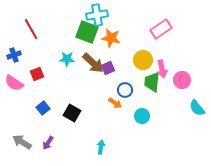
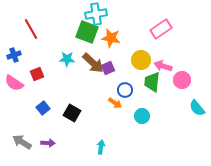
cyan cross: moved 1 px left, 1 px up
yellow circle: moved 2 px left
pink arrow: moved 1 px right, 3 px up; rotated 120 degrees clockwise
purple arrow: rotated 120 degrees counterclockwise
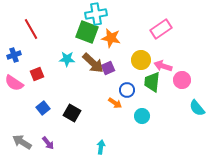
blue circle: moved 2 px right
purple arrow: rotated 48 degrees clockwise
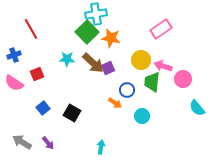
green square: rotated 25 degrees clockwise
pink circle: moved 1 px right, 1 px up
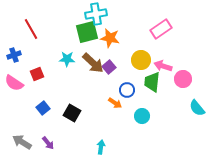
green square: rotated 30 degrees clockwise
orange star: moved 1 px left
purple square: moved 1 px right, 1 px up; rotated 16 degrees counterclockwise
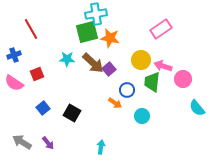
purple square: moved 2 px down
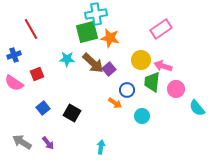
pink circle: moved 7 px left, 10 px down
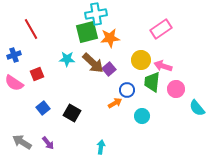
orange star: rotated 18 degrees counterclockwise
orange arrow: rotated 64 degrees counterclockwise
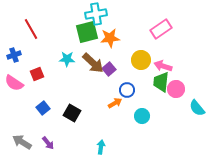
green trapezoid: moved 9 px right
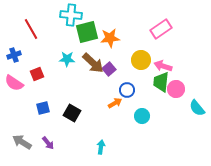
cyan cross: moved 25 px left, 1 px down; rotated 15 degrees clockwise
blue square: rotated 24 degrees clockwise
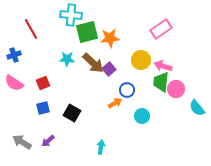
red square: moved 6 px right, 9 px down
purple arrow: moved 2 px up; rotated 88 degrees clockwise
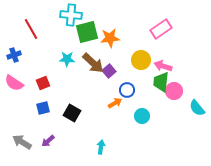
purple square: moved 2 px down
pink circle: moved 2 px left, 2 px down
